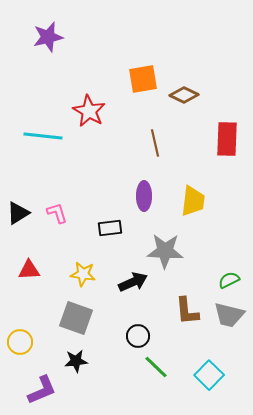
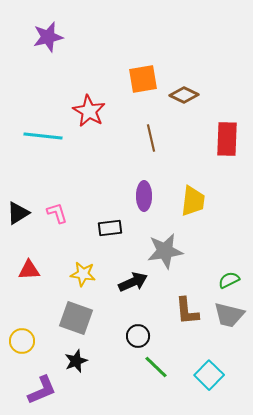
brown line: moved 4 px left, 5 px up
gray star: rotated 12 degrees counterclockwise
yellow circle: moved 2 px right, 1 px up
black star: rotated 15 degrees counterclockwise
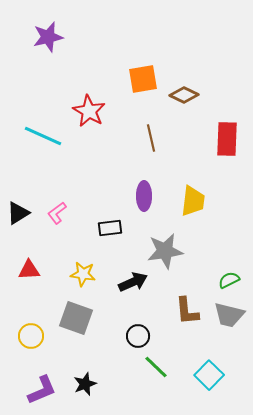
cyan line: rotated 18 degrees clockwise
pink L-shape: rotated 110 degrees counterclockwise
yellow circle: moved 9 px right, 5 px up
black star: moved 9 px right, 23 px down
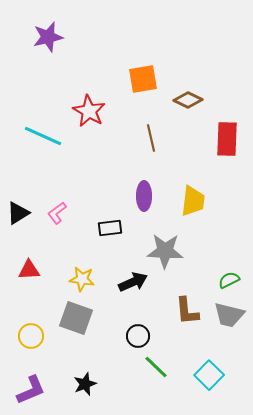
brown diamond: moved 4 px right, 5 px down
gray star: rotated 12 degrees clockwise
yellow star: moved 1 px left, 5 px down
purple L-shape: moved 11 px left
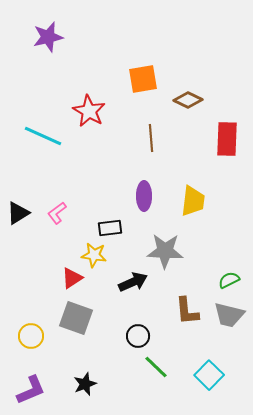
brown line: rotated 8 degrees clockwise
red triangle: moved 43 px right, 8 px down; rotated 30 degrees counterclockwise
yellow star: moved 12 px right, 24 px up
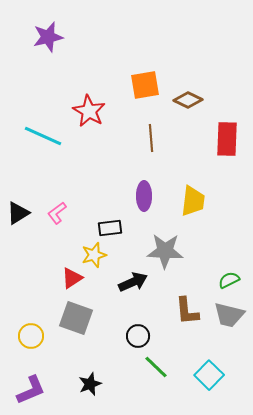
orange square: moved 2 px right, 6 px down
yellow star: rotated 25 degrees counterclockwise
black star: moved 5 px right
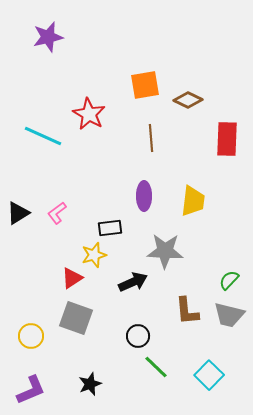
red star: moved 3 px down
green semicircle: rotated 20 degrees counterclockwise
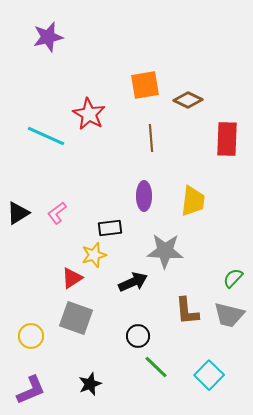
cyan line: moved 3 px right
green semicircle: moved 4 px right, 2 px up
